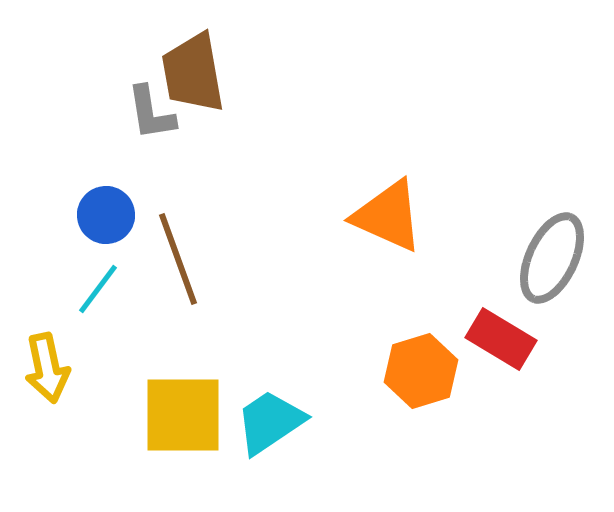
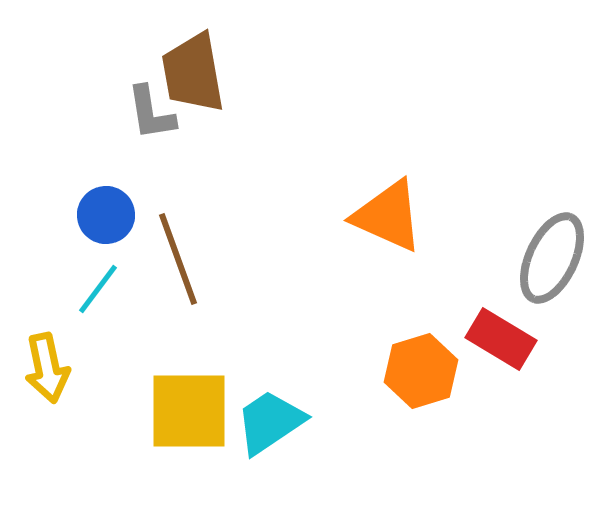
yellow square: moved 6 px right, 4 px up
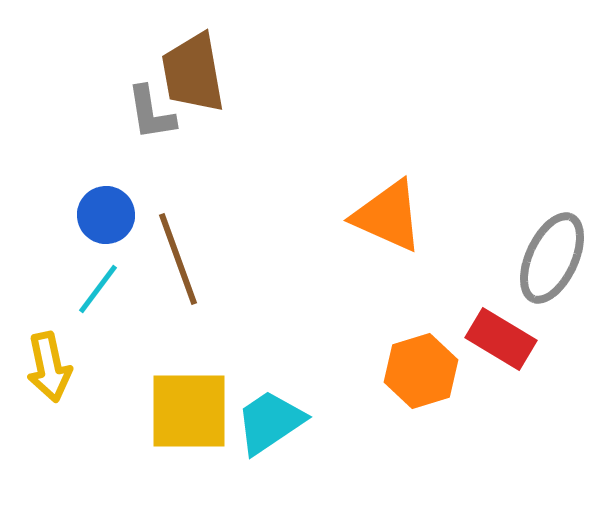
yellow arrow: moved 2 px right, 1 px up
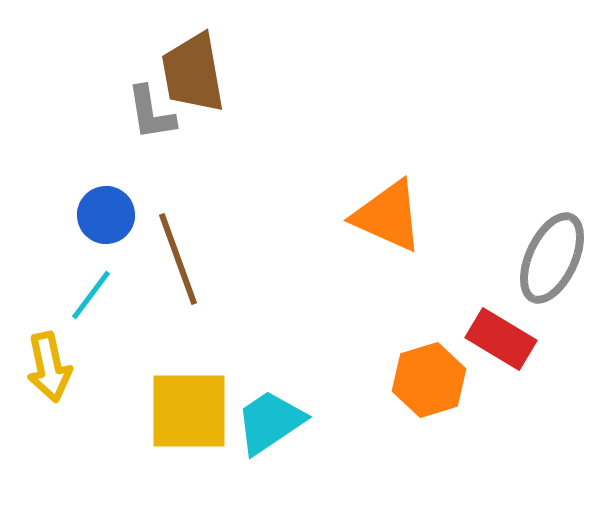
cyan line: moved 7 px left, 6 px down
orange hexagon: moved 8 px right, 9 px down
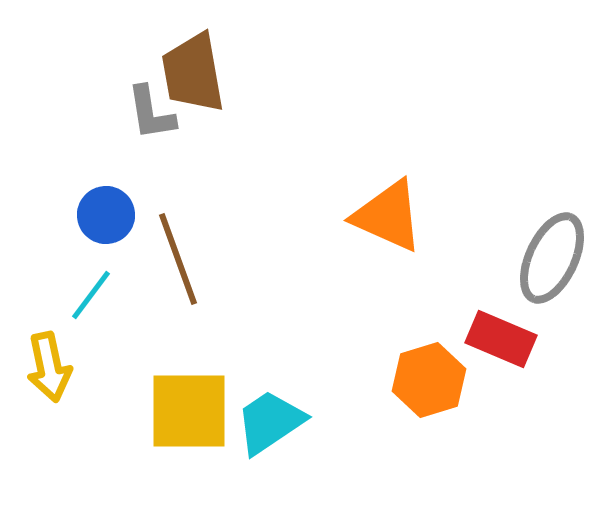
red rectangle: rotated 8 degrees counterclockwise
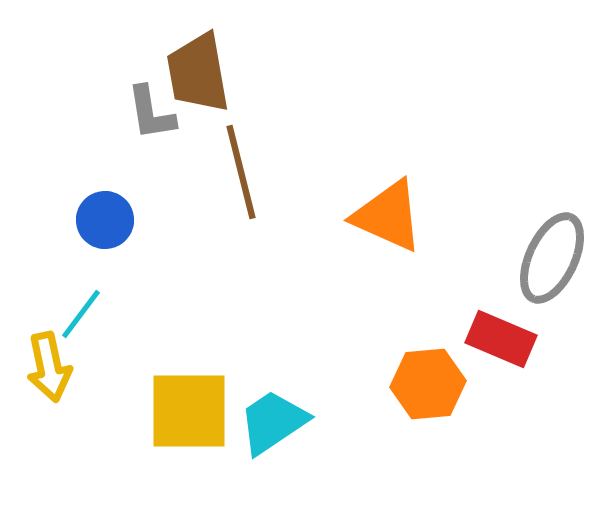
brown trapezoid: moved 5 px right
blue circle: moved 1 px left, 5 px down
brown line: moved 63 px right, 87 px up; rotated 6 degrees clockwise
cyan line: moved 10 px left, 19 px down
orange hexagon: moved 1 px left, 4 px down; rotated 12 degrees clockwise
cyan trapezoid: moved 3 px right
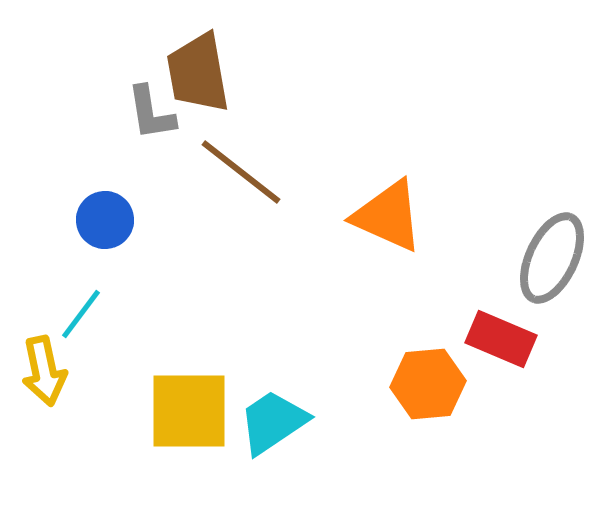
brown line: rotated 38 degrees counterclockwise
yellow arrow: moved 5 px left, 4 px down
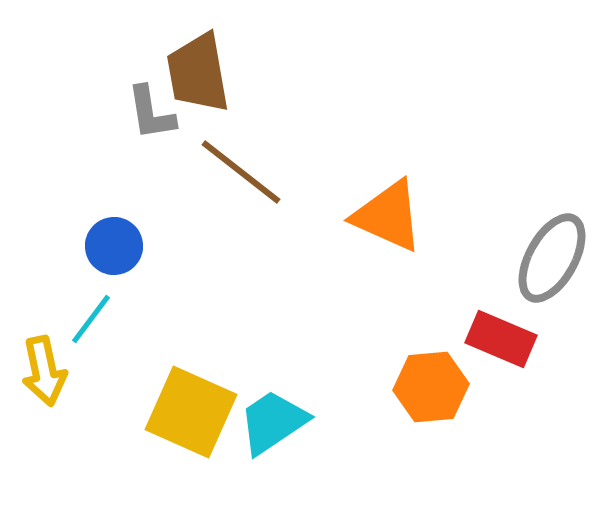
blue circle: moved 9 px right, 26 px down
gray ellipse: rotated 4 degrees clockwise
cyan line: moved 10 px right, 5 px down
orange hexagon: moved 3 px right, 3 px down
yellow square: moved 2 px right, 1 px down; rotated 24 degrees clockwise
